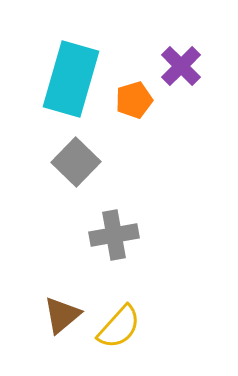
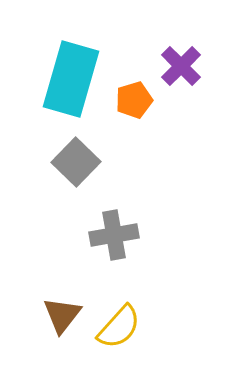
brown triangle: rotated 12 degrees counterclockwise
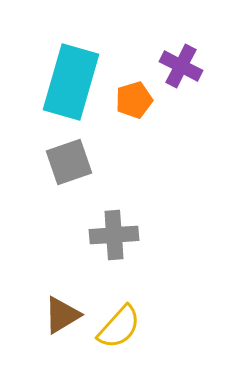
purple cross: rotated 18 degrees counterclockwise
cyan rectangle: moved 3 px down
gray square: moved 7 px left; rotated 27 degrees clockwise
gray cross: rotated 6 degrees clockwise
brown triangle: rotated 21 degrees clockwise
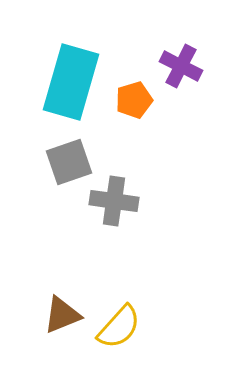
gray cross: moved 34 px up; rotated 12 degrees clockwise
brown triangle: rotated 9 degrees clockwise
